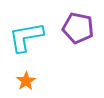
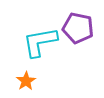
cyan L-shape: moved 14 px right, 5 px down
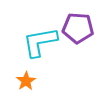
purple pentagon: rotated 8 degrees counterclockwise
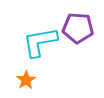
orange star: moved 1 px up
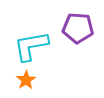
cyan L-shape: moved 9 px left, 4 px down
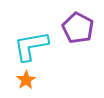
purple pentagon: rotated 24 degrees clockwise
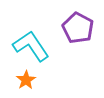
cyan L-shape: rotated 66 degrees clockwise
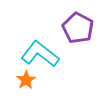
cyan L-shape: moved 9 px right, 8 px down; rotated 18 degrees counterclockwise
